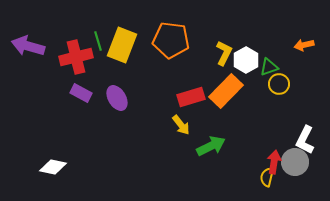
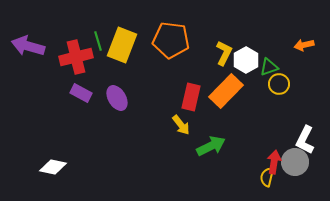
red rectangle: rotated 60 degrees counterclockwise
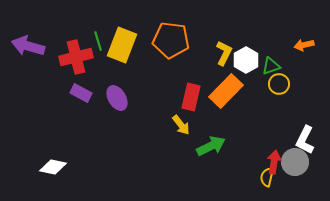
green triangle: moved 2 px right, 1 px up
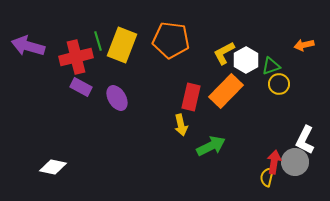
yellow L-shape: rotated 145 degrees counterclockwise
purple rectangle: moved 6 px up
yellow arrow: rotated 25 degrees clockwise
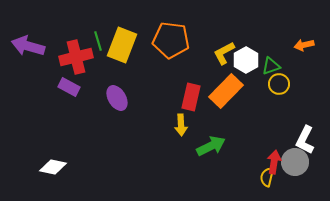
purple rectangle: moved 12 px left
yellow arrow: rotated 10 degrees clockwise
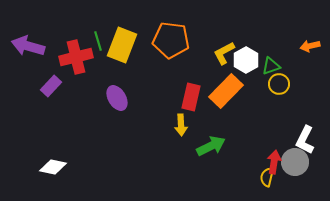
orange arrow: moved 6 px right, 1 px down
purple rectangle: moved 18 px left, 1 px up; rotated 75 degrees counterclockwise
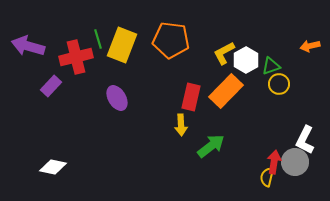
green line: moved 2 px up
green arrow: rotated 12 degrees counterclockwise
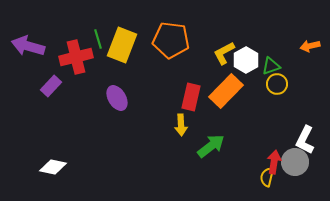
yellow circle: moved 2 px left
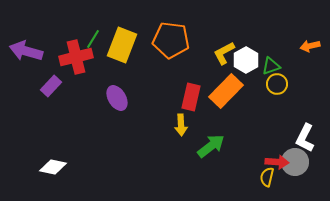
green line: moved 5 px left; rotated 48 degrees clockwise
purple arrow: moved 2 px left, 5 px down
white L-shape: moved 2 px up
red arrow: moved 3 px right; rotated 85 degrees clockwise
